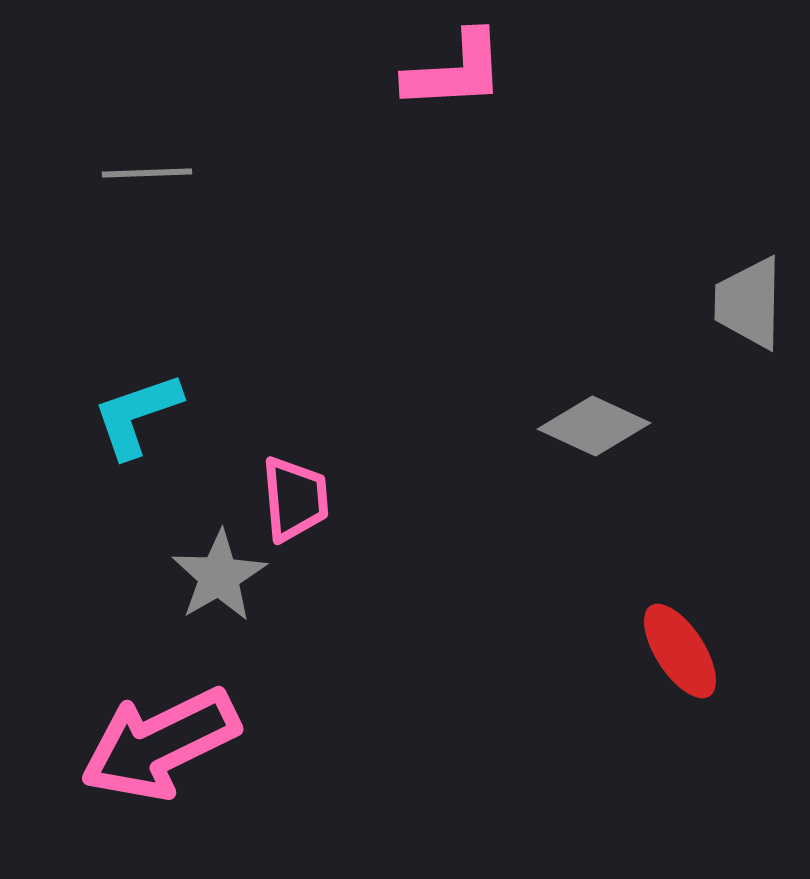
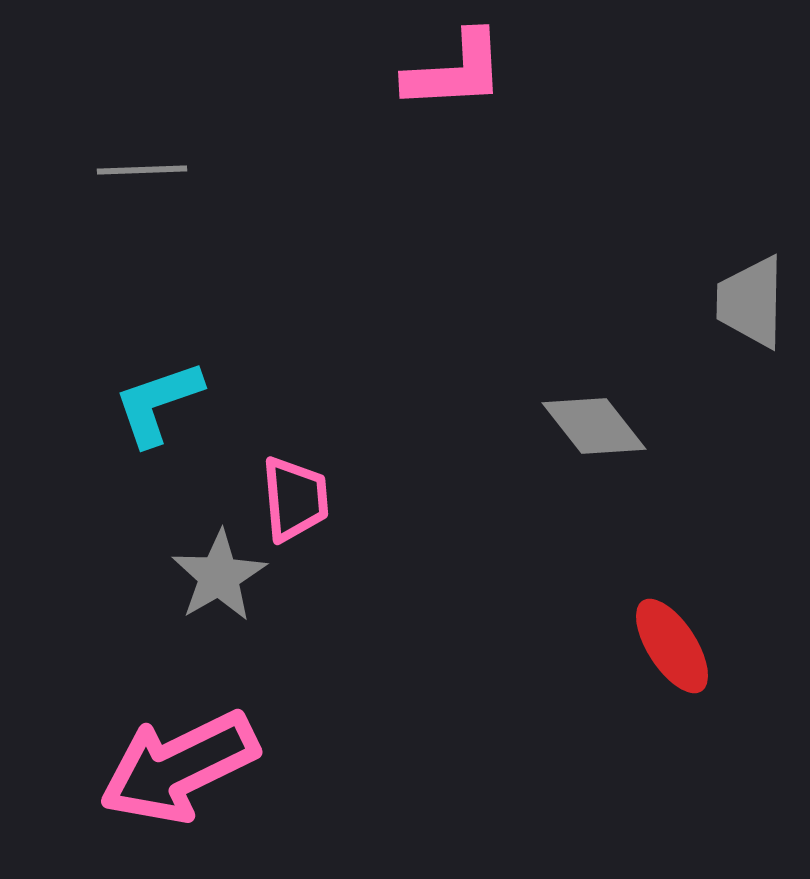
gray line: moved 5 px left, 3 px up
gray trapezoid: moved 2 px right, 1 px up
cyan L-shape: moved 21 px right, 12 px up
gray diamond: rotated 27 degrees clockwise
red ellipse: moved 8 px left, 5 px up
pink arrow: moved 19 px right, 23 px down
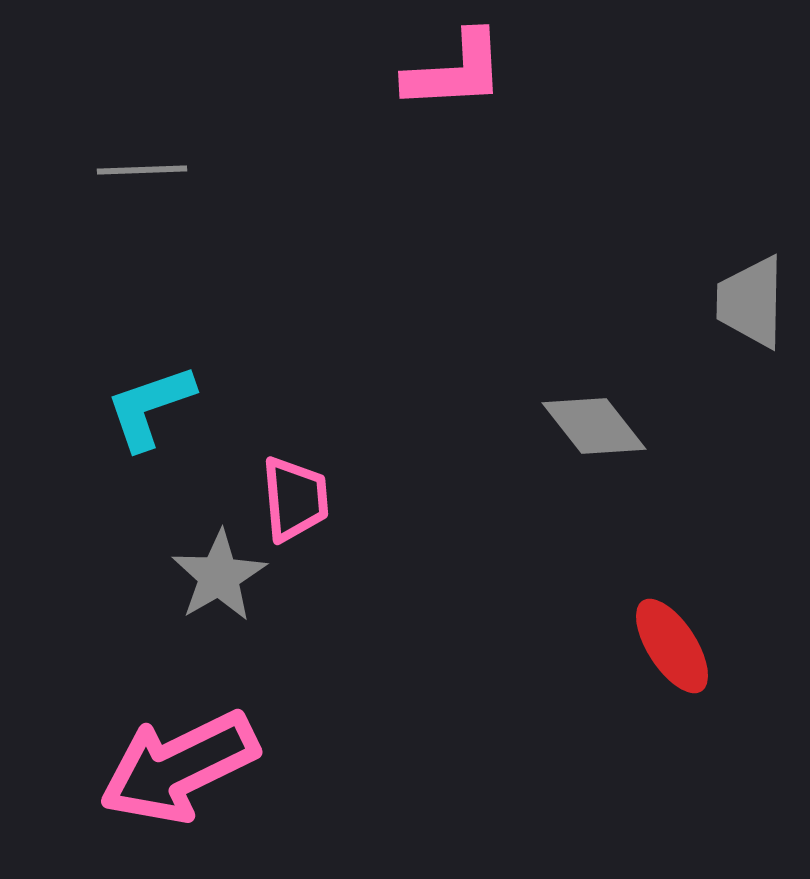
cyan L-shape: moved 8 px left, 4 px down
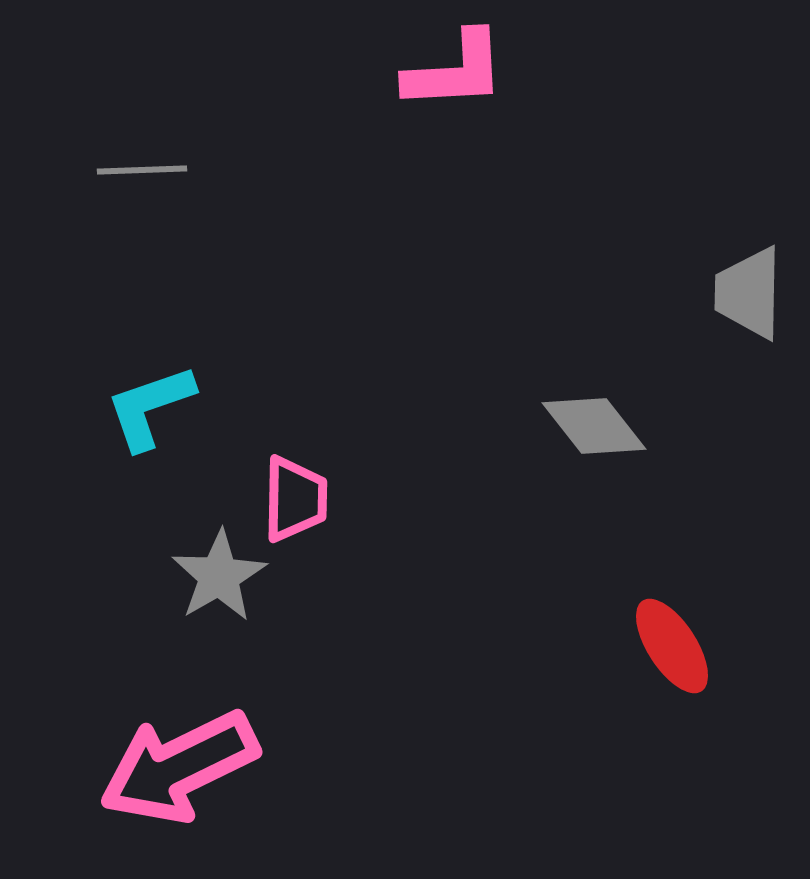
gray trapezoid: moved 2 px left, 9 px up
pink trapezoid: rotated 6 degrees clockwise
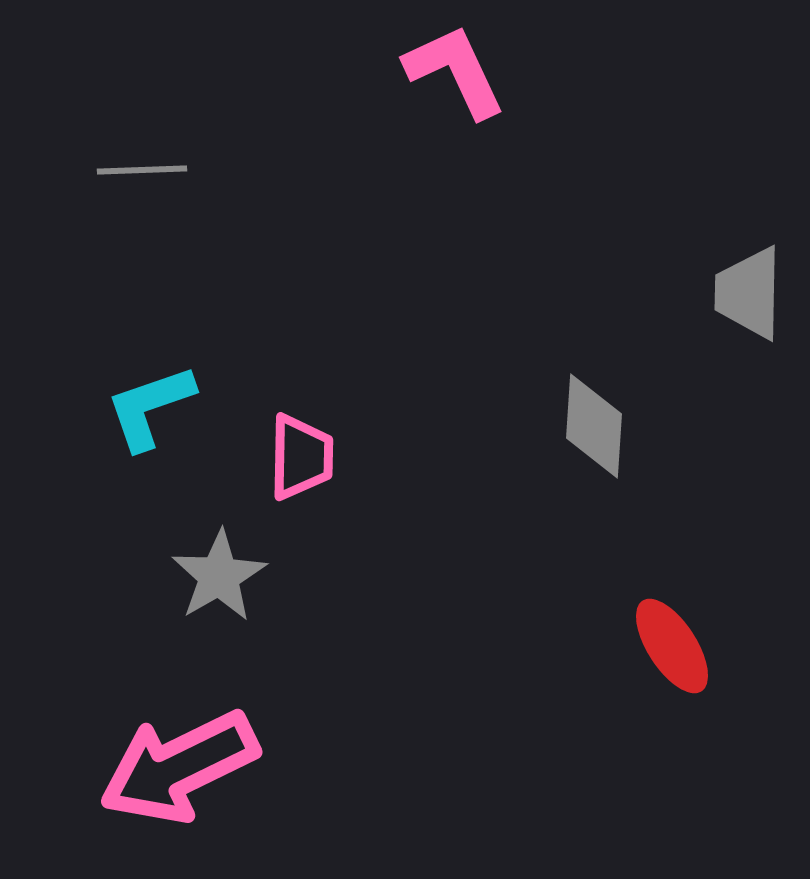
pink L-shape: rotated 112 degrees counterclockwise
gray diamond: rotated 42 degrees clockwise
pink trapezoid: moved 6 px right, 42 px up
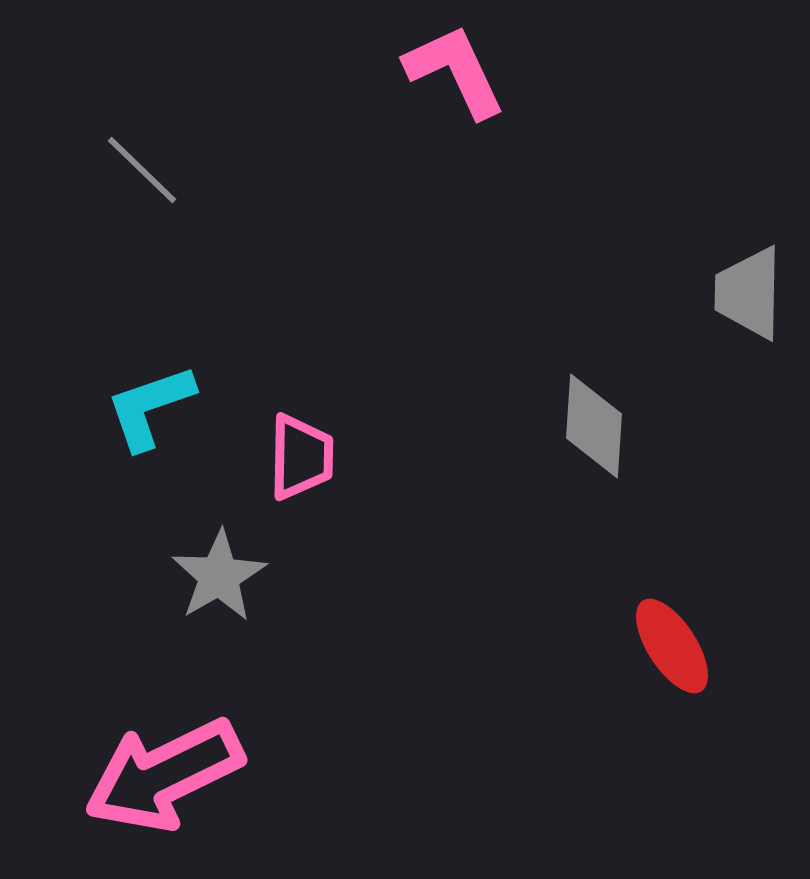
gray line: rotated 46 degrees clockwise
pink arrow: moved 15 px left, 8 px down
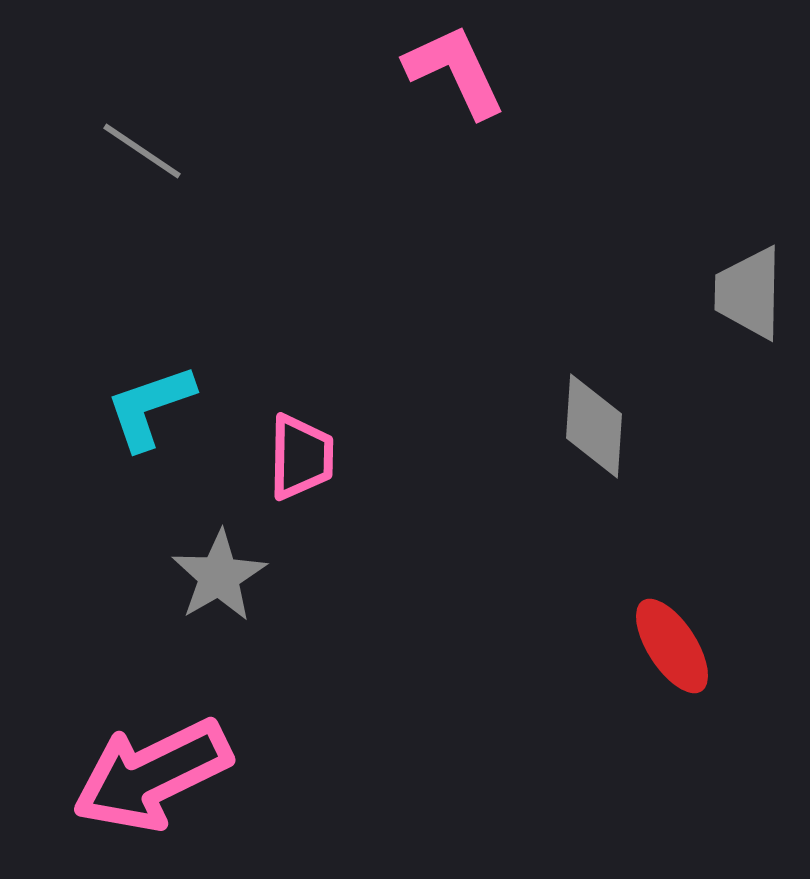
gray line: moved 19 px up; rotated 10 degrees counterclockwise
pink arrow: moved 12 px left
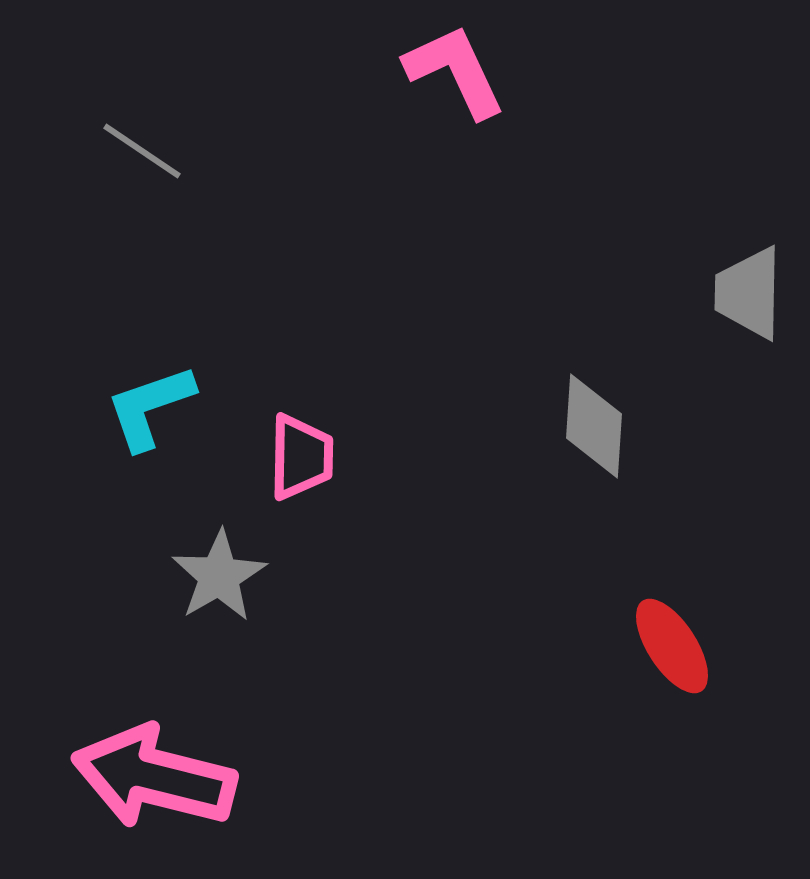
pink arrow: moved 2 px right, 2 px down; rotated 40 degrees clockwise
